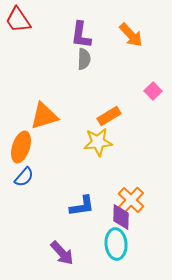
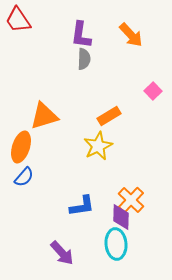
yellow star: moved 4 px down; rotated 20 degrees counterclockwise
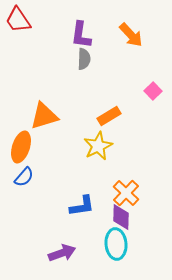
orange cross: moved 5 px left, 7 px up
purple arrow: rotated 68 degrees counterclockwise
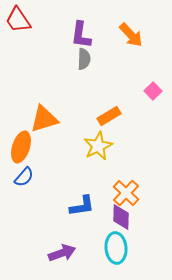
orange triangle: moved 3 px down
cyan ellipse: moved 4 px down
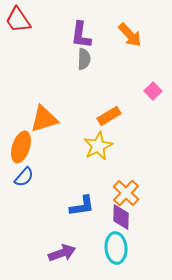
orange arrow: moved 1 px left
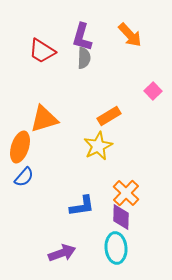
red trapezoid: moved 24 px right, 31 px down; rotated 24 degrees counterclockwise
purple L-shape: moved 1 px right, 2 px down; rotated 8 degrees clockwise
gray semicircle: moved 1 px up
orange ellipse: moved 1 px left
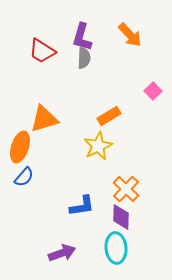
orange cross: moved 4 px up
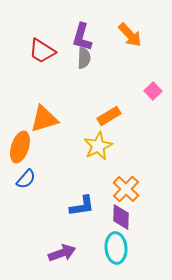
blue semicircle: moved 2 px right, 2 px down
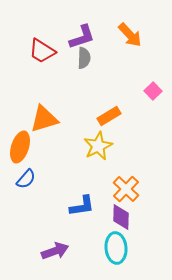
purple L-shape: rotated 124 degrees counterclockwise
purple arrow: moved 7 px left, 2 px up
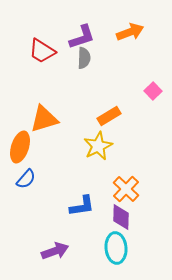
orange arrow: moved 3 px up; rotated 68 degrees counterclockwise
